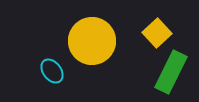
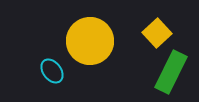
yellow circle: moved 2 px left
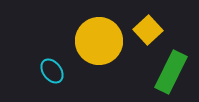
yellow square: moved 9 px left, 3 px up
yellow circle: moved 9 px right
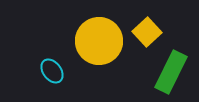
yellow square: moved 1 px left, 2 px down
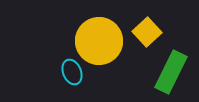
cyan ellipse: moved 20 px right, 1 px down; rotated 15 degrees clockwise
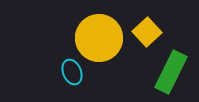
yellow circle: moved 3 px up
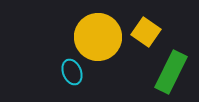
yellow square: moved 1 px left; rotated 12 degrees counterclockwise
yellow circle: moved 1 px left, 1 px up
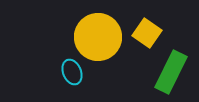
yellow square: moved 1 px right, 1 px down
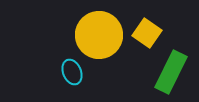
yellow circle: moved 1 px right, 2 px up
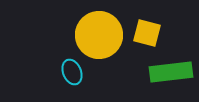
yellow square: rotated 20 degrees counterclockwise
green rectangle: rotated 57 degrees clockwise
